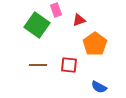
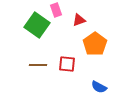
red square: moved 2 px left, 1 px up
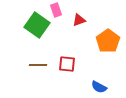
orange pentagon: moved 13 px right, 3 px up
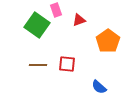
blue semicircle: rotated 14 degrees clockwise
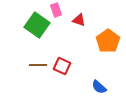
red triangle: rotated 40 degrees clockwise
red square: moved 5 px left, 2 px down; rotated 18 degrees clockwise
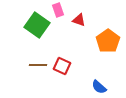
pink rectangle: moved 2 px right
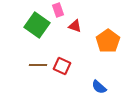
red triangle: moved 4 px left, 6 px down
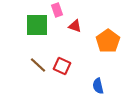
pink rectangle: moved 1 px left
green square: rotated 35 degrees counterclockwise
brown line: rotated 42 degrees clockwise
blue semicircle: moved 1 px left, 1 px up; rotated 35 degrees clockwise
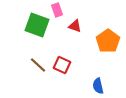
green square: rotated 20 degrees clockwise
red square: moved 1 px up
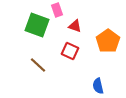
red square: moved 8 px right, 14 px up
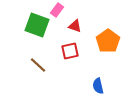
pink rectangle: rotated 56 degrees clockwise
red square: rotated 36 degrees counterclockwise
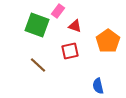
pink rectangle: moved 1 px right, 1 px down
